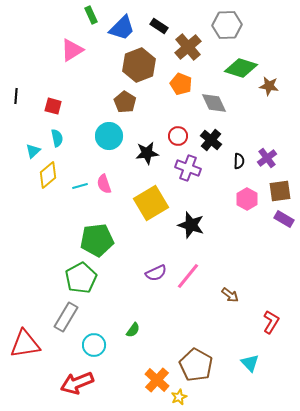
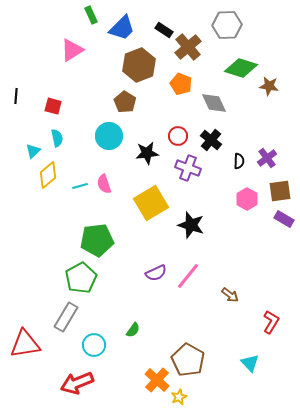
black rectangle at (159, 26): moved 5 px right, 4 px down
brown pentagon at (196, 365): moved 8 px left, 5 px up
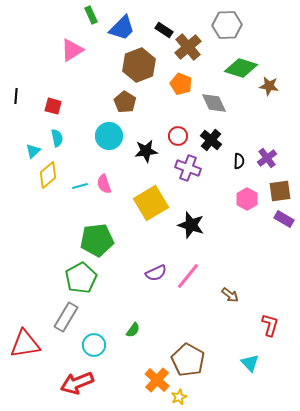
black star at (147, 153): moved 1 px left, 2 px up
red L-shape at (271, 322): moved 1 px left, 3 px down; rotated 15 degrees counterclockwise
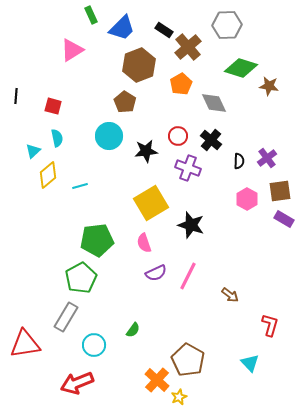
orange pentagon at (181, 84): rotated 20 degrees clockwise
pink semicircle at (104, 184): moved 40 px right, 59 px down
pink line at (188, 276): rotated 12 degrees counterclockwise
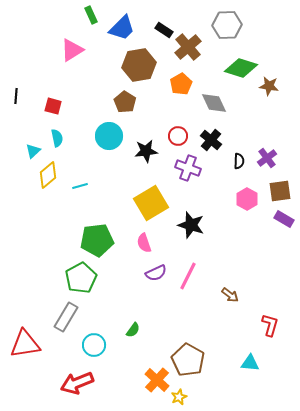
brown hexagon at (139, 65): rotated 12 degrees clockwise
cyan triangle at (250, 363): rotated 42 degrees counterclockwise
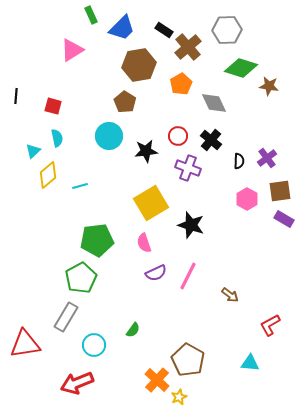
gray hexagon at (227, 25): moved 5 px down
red L-shape at (270, 325): rotated 135 degrees counterclockwise
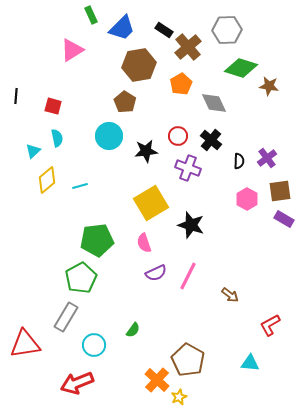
yellow diamond at (48, 175): moved 1 px left, 5 px down
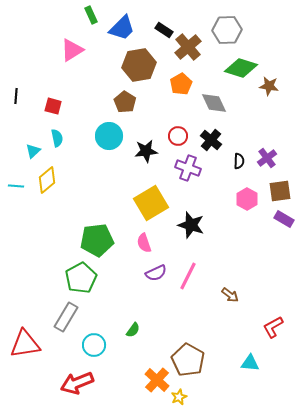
cyan line at (80, 186): moved 64 px left; rotated 21 degrees clockwise
red L-shape at (270, 325): moved 3 px right, 2 px down
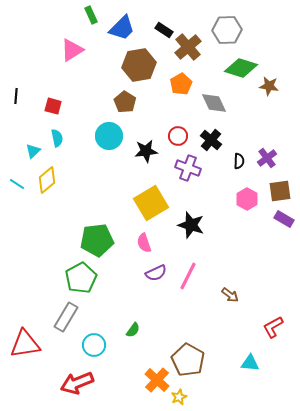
cyan line at (16, 186): moved 1 px right, 2 px up; rotated 28 degrees clockwise
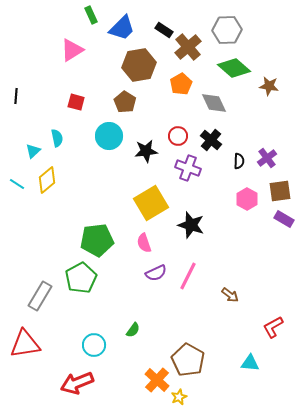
green diamond at (241, 68): moved 7 px left; rotated 24 degrees clockwise
red square at (53, 106): moved 23 px right, 4 px up
gray rectangle at (66, 317): moved 26 px left, 21 px up
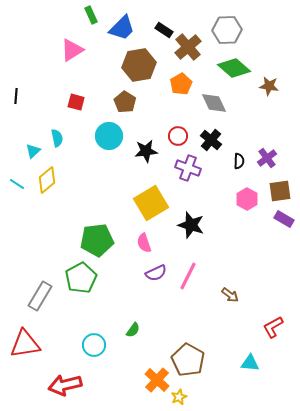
red arrow at (77, 383): moved 12 px left, 2 px down; rotated 8 degrees clockwise
